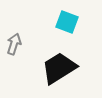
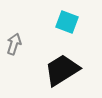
black trapezoid: moved 3 px right, 2 px down
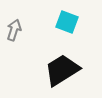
gray arrow: moved 14 px up
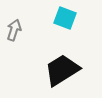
cyan square: moved 2 px left, 4 px up
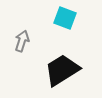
gray arrow: moved 8 px right, 11 px down
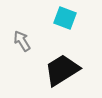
gray arrow: rotated 50 degrees counterclockwise
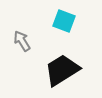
cyan square: moved 1 px left, 3 px down
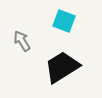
black trapezoid: moved 3 px up
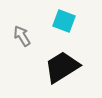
gray arrow: moved 5 px up
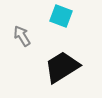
cyan square: moved 3 px left, 5 px up
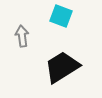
gray arrow: rotated 25 degrees clockwise
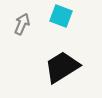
gray arrow: moved 12 px up; rotated 30 degrees clockwise
